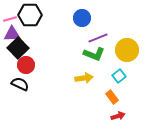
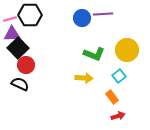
purple line: moved 5 px right, 24 px up; rotated 18 degrees clockwise
yellow arrow: rotated 12 degrees clockwise
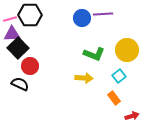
red circle: moved 4 px right, 1 px down
orange rectangle: moved 2 px right, 1 px down
red arrow: moved 14 px right
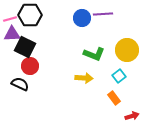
black square: moved 7 px right, 1 px up; rotated 20 degrees counterclockwise
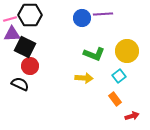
yellow circle: moved 1 px down
orange rectangle: moved 1 px right, 1 px down
